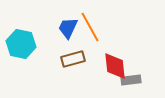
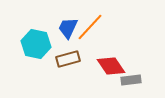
orange line: rotated 72 degrees clockwise
cyan hexagon: moved 15 px right
brown rectangle: moved 5 px left
red diamond: moved 4 px left; rotated 28 degrees counterclockwise
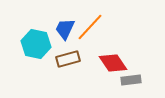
blue trapezoid: moved 3 px left, 1 px down
red diamond: moved 2 px right, 3 px up
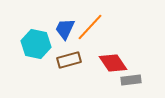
brown rectangle: moved 1 px right, 1 px down
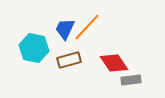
orange line: moved 3 px left
cyan hexagon: moved 2 px left, 4 px down
red diamond: moved 1 px right
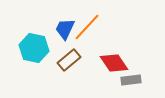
brown rectangle: rotated 25 degrees counterclockwise
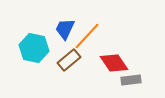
orange line: moved 9 px down
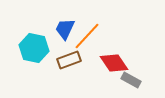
brown rectangle: rotated 20 degrees clockwise
gray rectangle: rotated 36 degrees clockwise
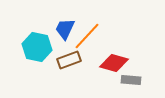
cyan hexagon: moved 3 px right, 1 px up
red diamond: rotated 40 degrees counterclockwise
gray rectangle: rotated 24 degrees counterclockwise
